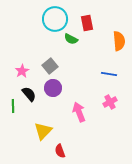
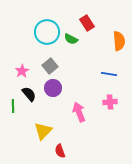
cyan circle: moved 8 px left, 13 px down
red rectangle: rotated 21 degrees counterclockwise
pink cross: rotated 24 degrees clockwise
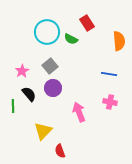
pink cross: rotated 16 degrees clockwise
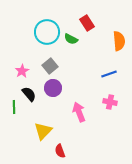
blue line: rotated 28 degrees counterclockwise
green line: moved 1 px right, 1 px down
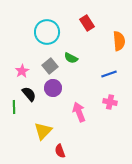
green semicircle: moved 19 px down
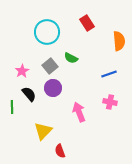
green line: moved 2 px left
